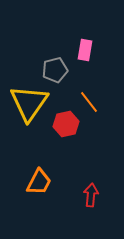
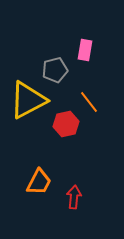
yellow triangle: moved 1 px left, 3 px up; rotated 27 degrees clockwise
red arrow: moved 17 px left, 2 px down
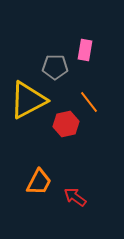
gray pentagon: moved 3 px up; rotated 15 degrees clockwise
red arrow: moved 1 px right; rotated 60 degrees counterclockwise
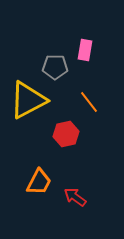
red hexagon: moved 10 px down
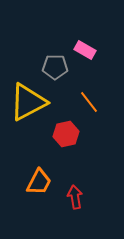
pink rectangle: rotated 70 degrees counterclockwise
yellow triangle: moved 2 px down
red arrow: rotated 45 degrees clockwise
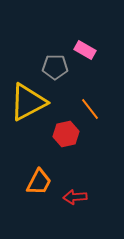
orange line: moved 1 px right, 7 px down
red arrow: rotated 85 degrees counterclockwise
